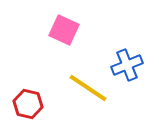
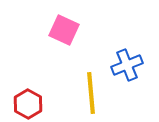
yellow line: moved 3 px right, 5 px down; rotated 51 degrees clockwise
red hexagon: rotated 16 degrees clockwise
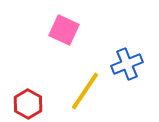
blue cross: moved 1 px up
yellow line: moved 6 px left, 2 px up; rotated 39 degrees clockwise
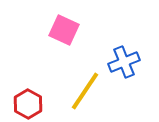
blue cross: moved 3 px left, 2 px up
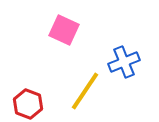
red hexagon: rotated 8 degrees counterclockwise
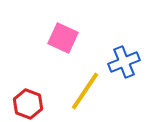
pink square: moved 1 px left, 8 px down
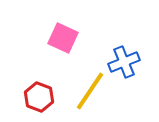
yellow line: moved 5 px right
red hexagon: moved 11 px right, 7 px up
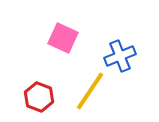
blue cross: moved 4 px left, 6 px up
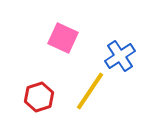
blue cross: rotated 12 degrees counterclockwise
red hexagon: rotated 20 degrees clockwise
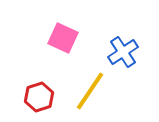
blue cross: moved 3 px right, 4 px up
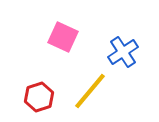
pink square: moved 1 px up
yellow line: rotated 6 degrees clockwise
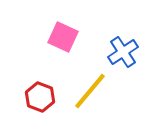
red hexagon: moved 1 px right; rotated 20 degrees counterclockwise
